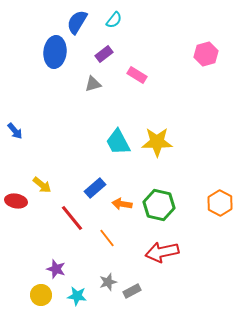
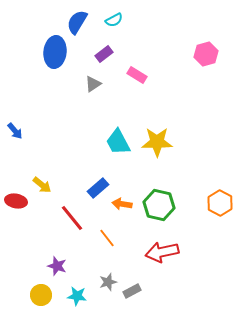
cyan semicircle: rotated 24 degrees clockwise
gray triangle: rotated 18 degrees counterclockwise
blue rectangle: moved 3 px right
purple star: moved 1 px right, 3 px up
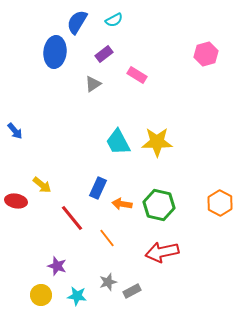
blue rectangle: rotated 25 degrees counterclockwise
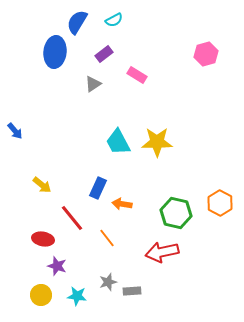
red ellipse: moved 27 px right, 38 px down
green hexagon: moved 17 px right, 8 px down
gray rectangle: rotated 24 degrees clockwise
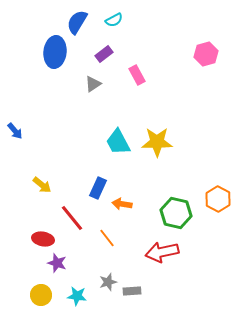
pink rectangle: rotated 30 degrees clockwise
orange hexagon: moved 2 px left, 4 px up
purple star: moved 3 px up
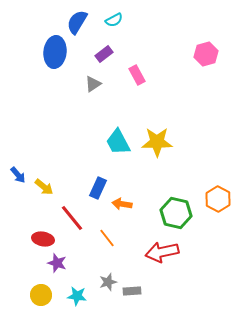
blue arrow: moved 3 px right, 44 px down
yellow arrow: moved 2 px right, 2 px down
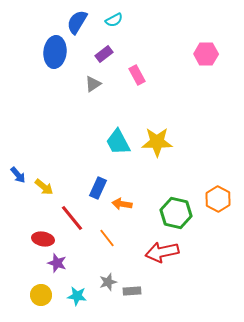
pink hexagon: rotated 15 degrees clockwise
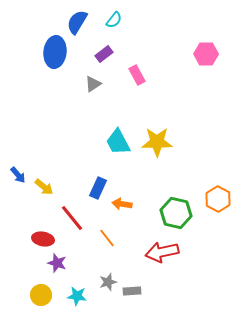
cyan semicircle: rotated 24 degrees counterclockwise
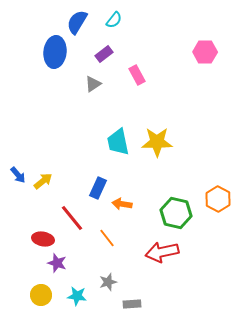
pink hexagon: moved 1 px left, 2 px up
cyan trapezoid: rotated 16 degrees clockwise
yellow arrow: moved 1 px left, 6 px up; rotated 78 degrees counterclockwise
gray rectangle: moved 13 px down
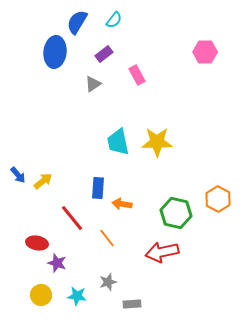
blue rectangle: rotated 20 degrees counterclockwise
red ellipse: moved 6 px left, 4 px down
